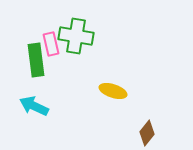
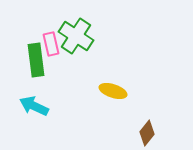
green cross: rotated 24 degrees clockwise
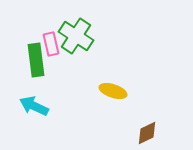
brown diamond: rotated 25 degrees clockwise
